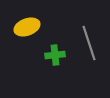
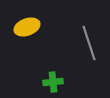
green cross: moved 2 px left, 27 px down
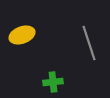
yellow ellipse: moved 5 px left, 8 px down
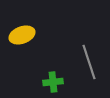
gray line: moved 19 px down
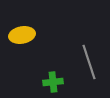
yellow ellipse: rotated 10 degrees clockwise
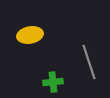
yellow ellipse: moved 8 px right
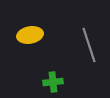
gray line: moved 17 px up
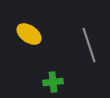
yellow ellipse: moved 1 px left, 1 px up; rotated 45 degrees clockwise
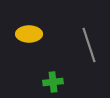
yellow ellipse: rotated 35 degrees counterclockwise
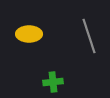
gray line: moved 9 px up
